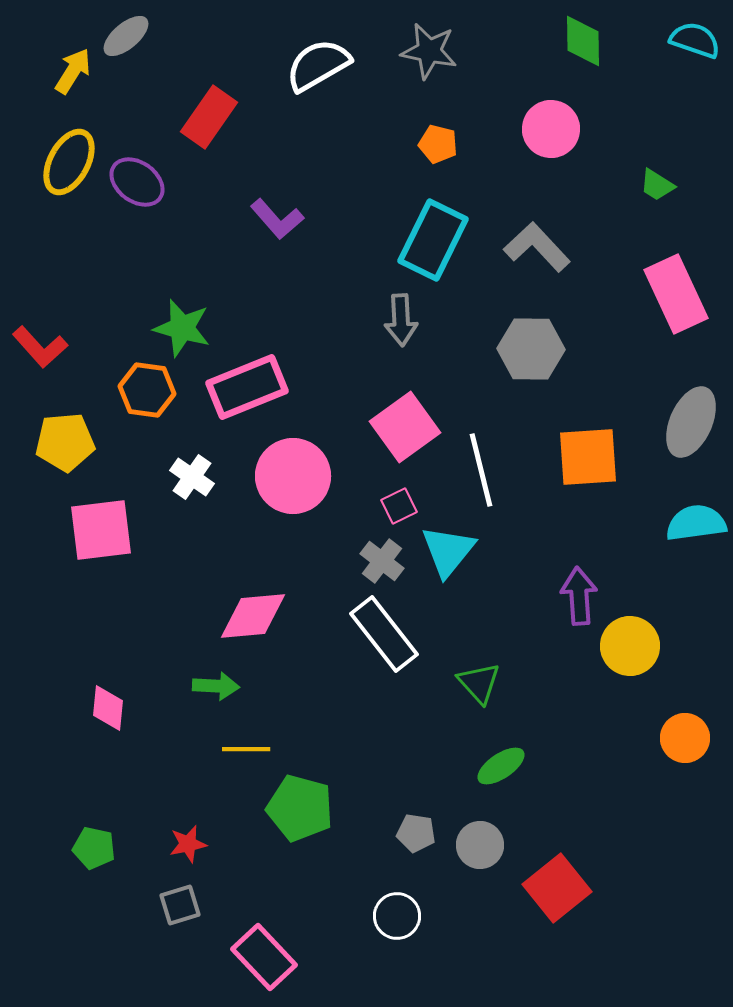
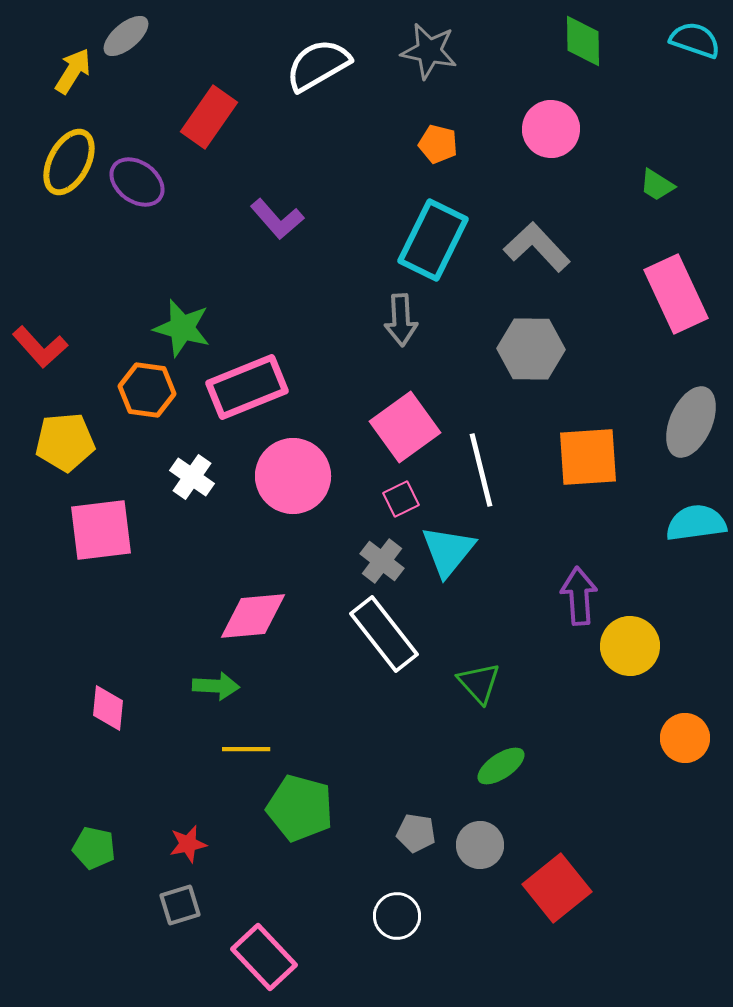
pink square at (399, 506): moved 2 px right, 7 px up
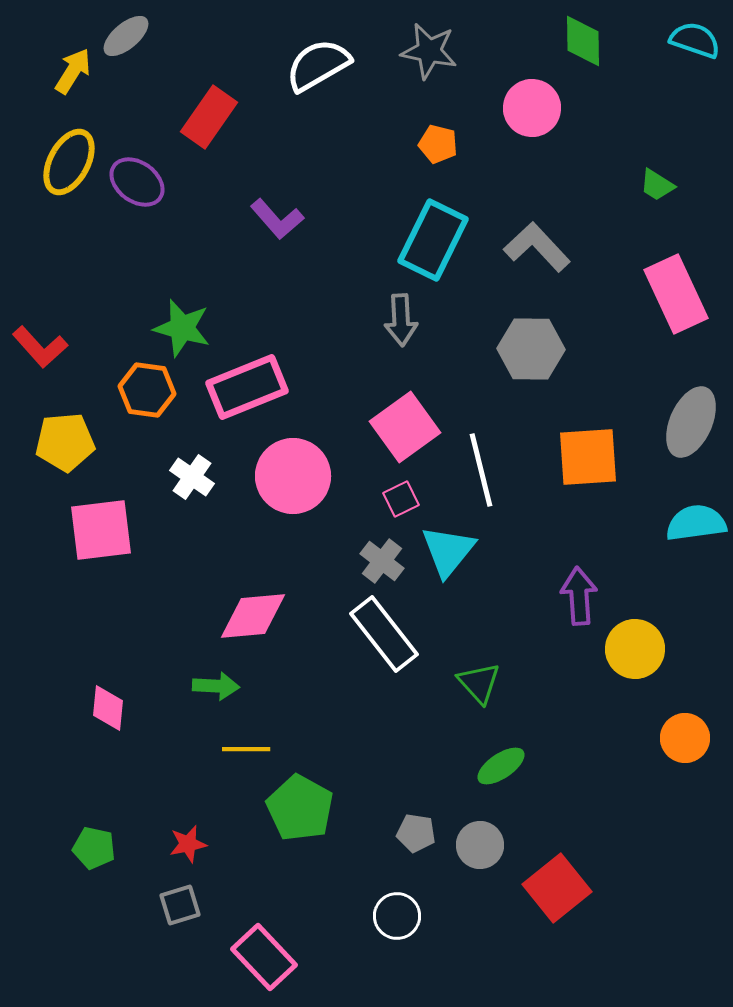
pink circle at (551, 129): moved 19 px left, 21 px up
yellow circle at (630, 646): moved 5 px right, 3 px down
green pentagon at (300, 808): rotated 14 degrees clockwise
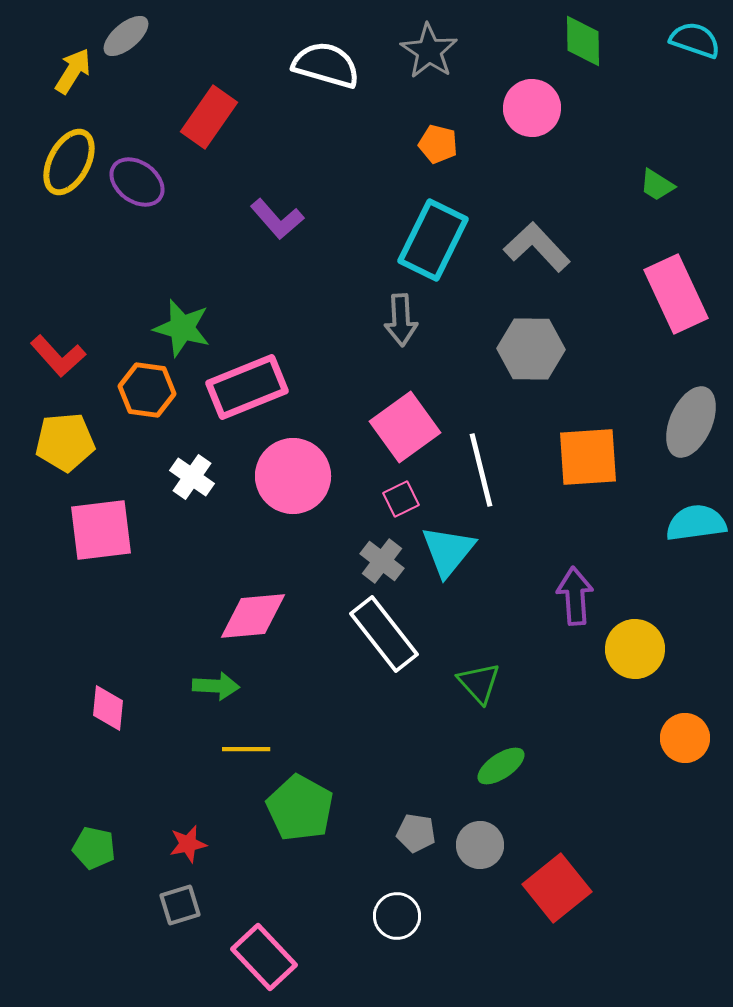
gray star at (429, 51): rotated 22 degrees clockwise
white semicircle at (318, 65): moved 8 px right; rotated 46 degrees clockwise
red L-shape at (40, 347): moved 18 px right, 9 px down
purple arrow at (579, 596): moved 4 px left
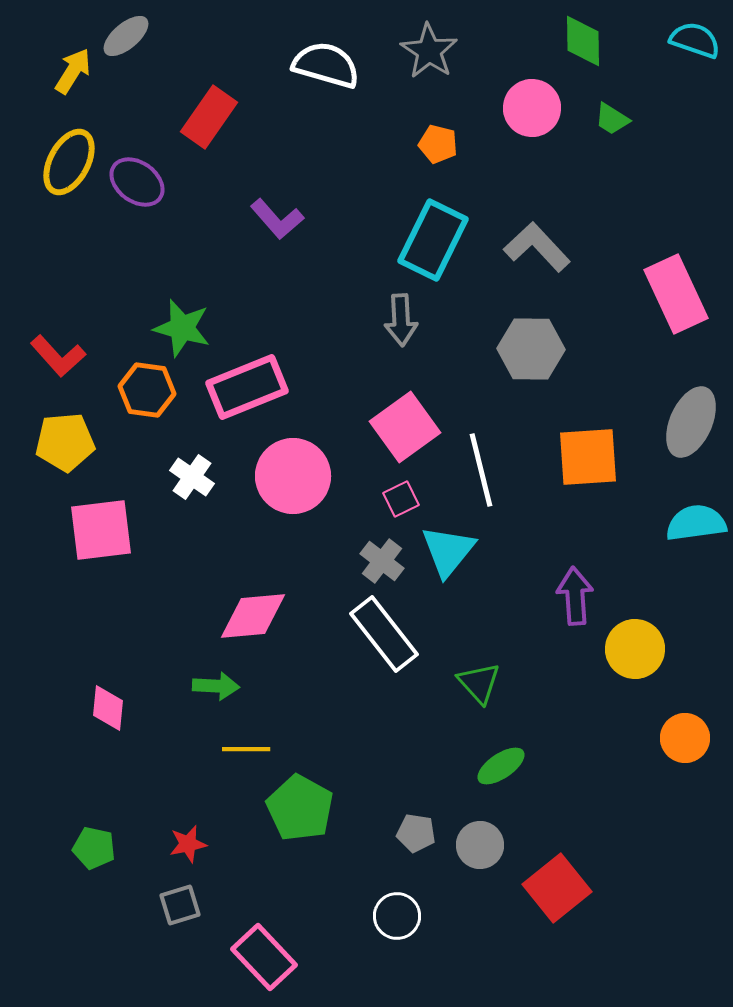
green trapezoid at (657, 185): moved 45 px left, 66 px up
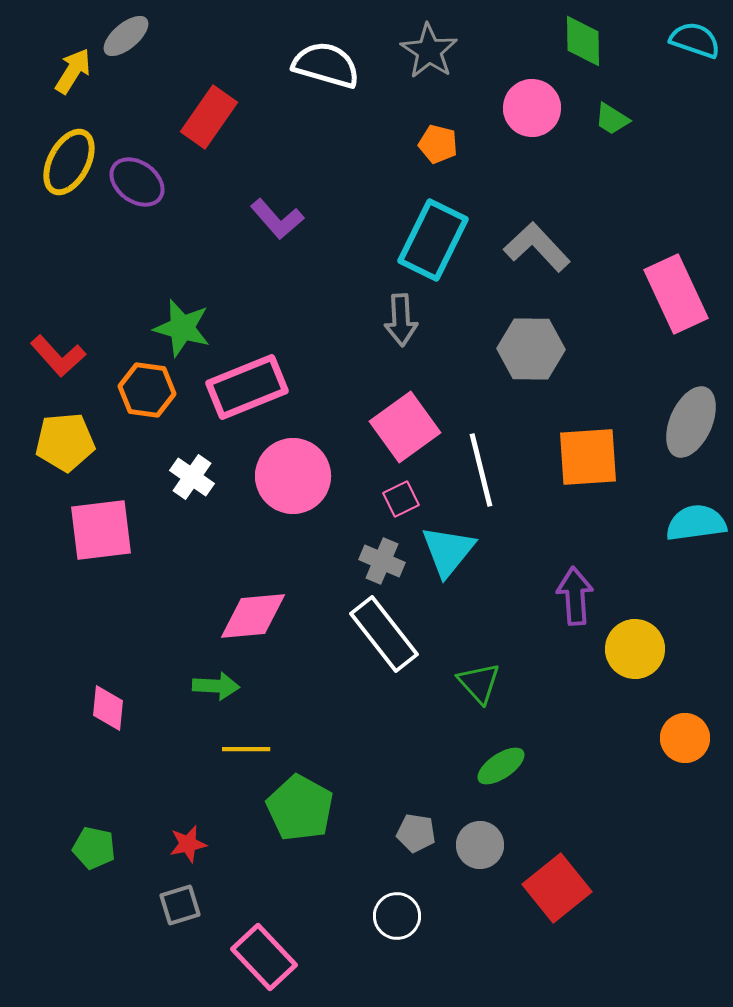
gray cross at (382, 561): rotated 15 degrees counterclockwise
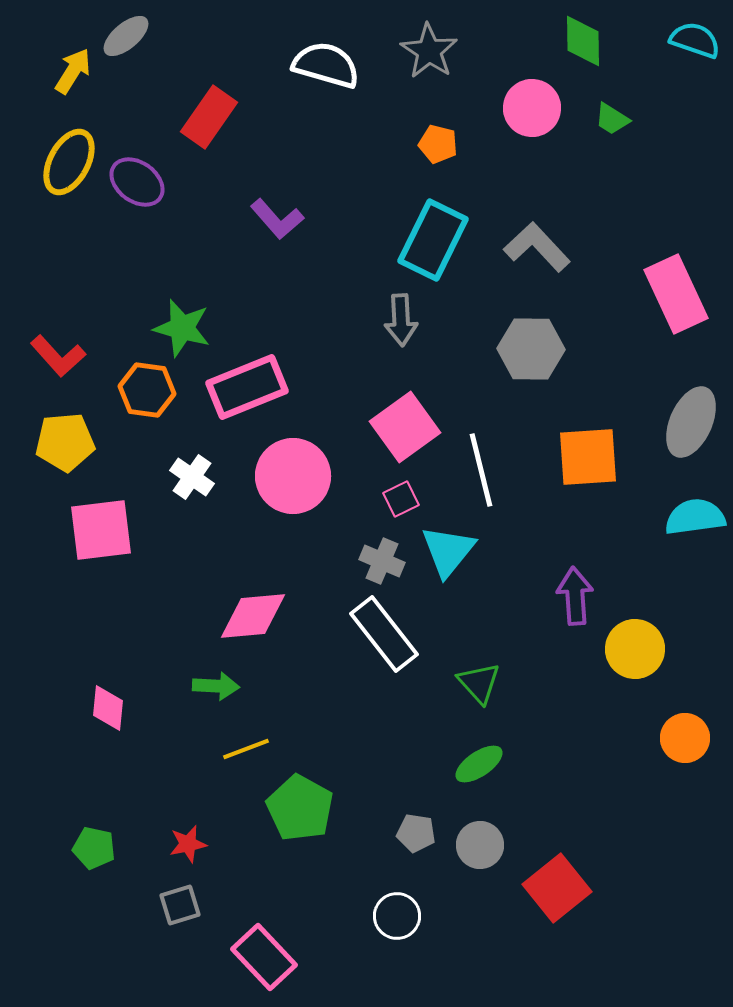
cyan semicircle at (696, 523): moved 1 px left, 6 px up
yellow line at (246, 749): rotated 21 degrees counterclockwise
green ellipse at (501, 766): moved 22 px left, 2 px up
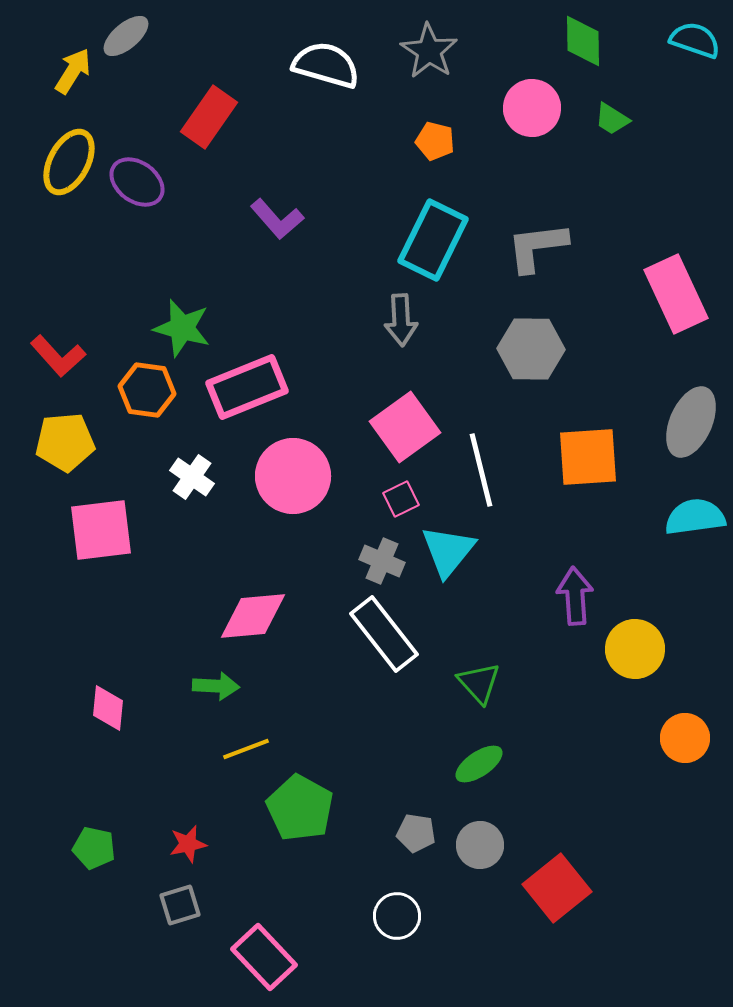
orange pentagon at (438, 144): moved 3 px left, 3 px up
gray L-shape at (537, 247): rotated 54 degrees counterclockwise
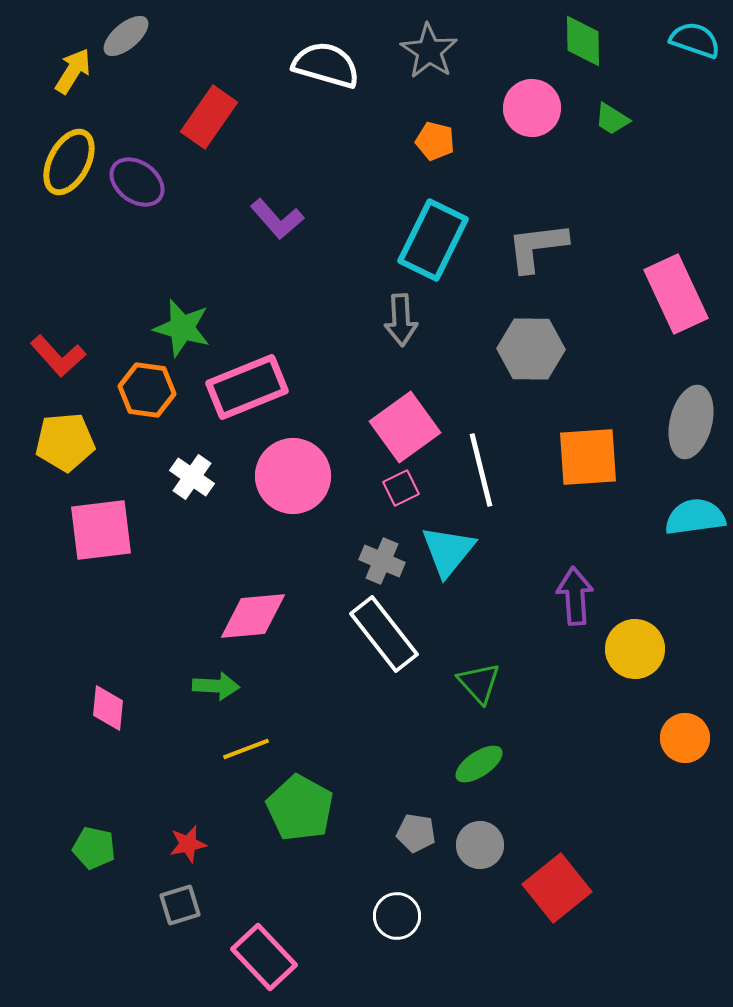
gray ellipse at (691, 422): rotated 10 degrees counterclockwise
pink square at (401, 499): moved 11 px up
